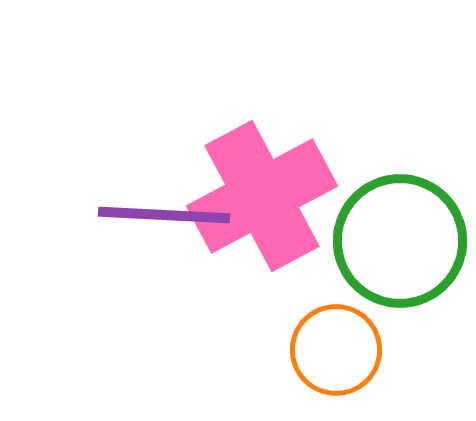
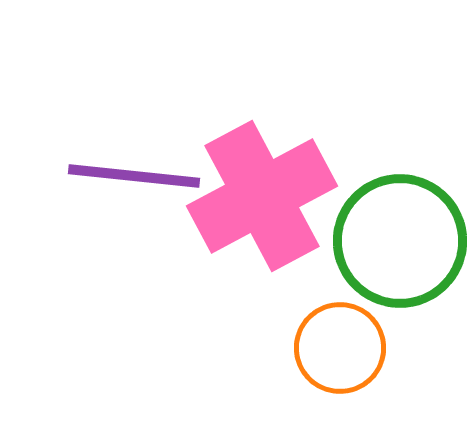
purple line: moved 30 px left, 39 px up; rotated 3 degrees clockwise
orange circle: moved 4 px right, 2 px up
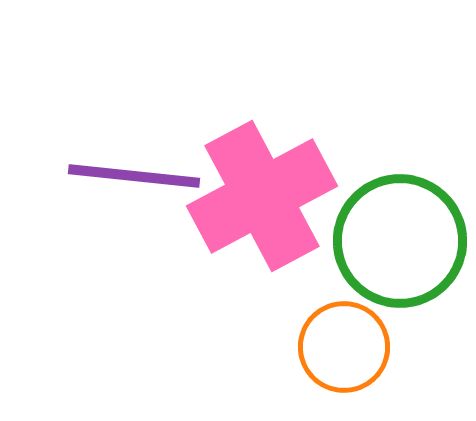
orange circle: moved 4 px right, 1 px up
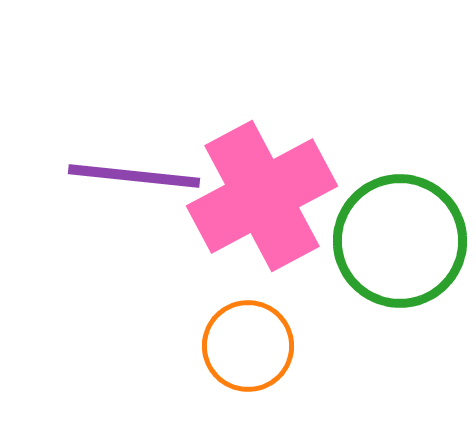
orange circle: moved 96 px left, 1 px up
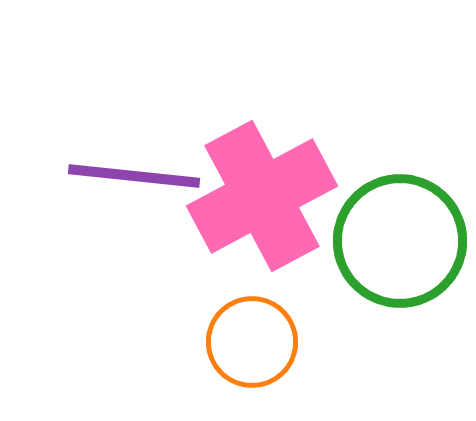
orange circle: moved 4 px right, 4 px up
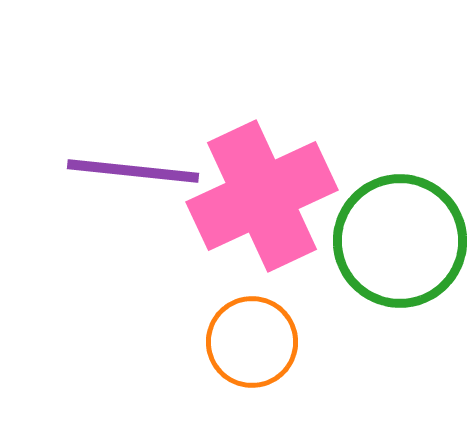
purple line: moved 1 px left, 5 px up
pink cross: rotated 3 degrees clockwise
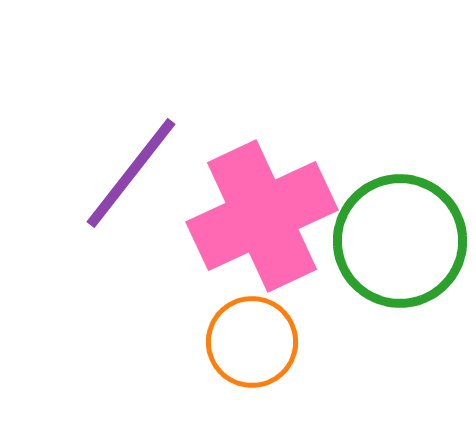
purple line: moved 2 px left, 2 px down; rotated 58 degrees counterclockwise
pink cross: moved 20 px down
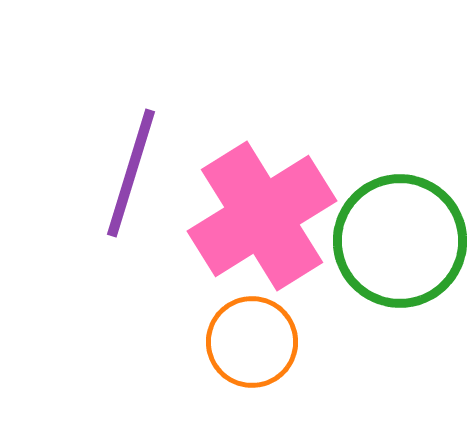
purple line: rotated 21 degrees counterclockwise
pink cross: rotated 7 degrees counterclockwise
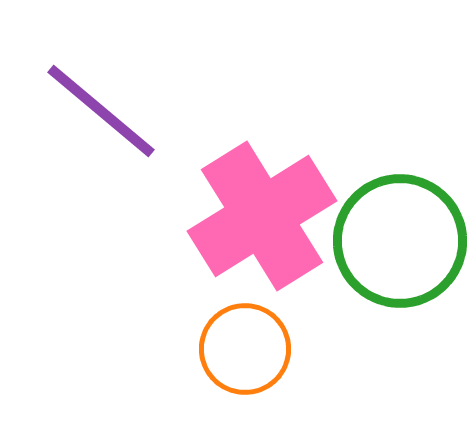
purple line: moved 30 px left, 62 px up; rotated 67 degrees counterclockwise
orange circle: moved 7 px left, 7 px down
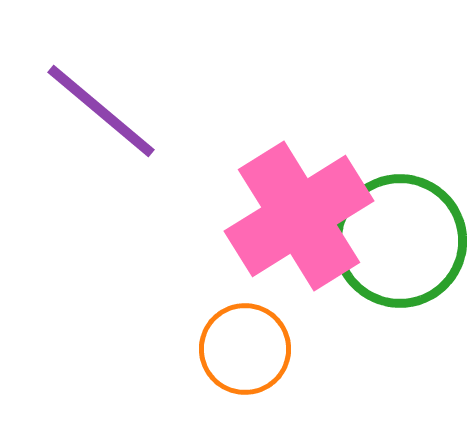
pink cross: moved 37 px right
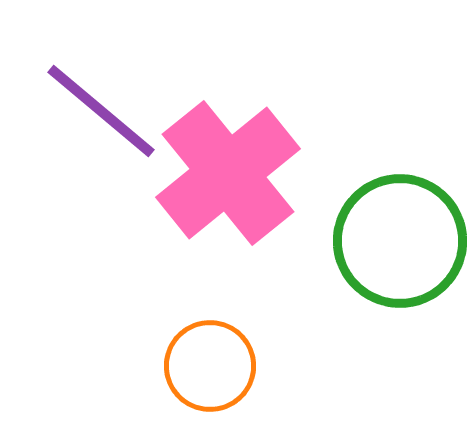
pink cross: moved 71 px left, 43 px up; rotated 7 degrees counterclockwise
orange circle: moved 35 px left, 17 px down
